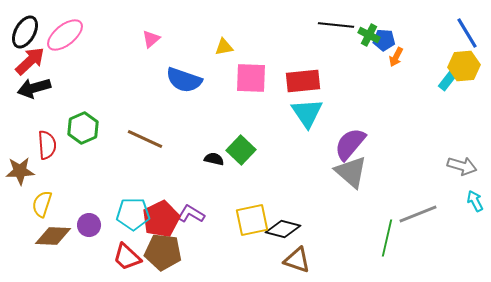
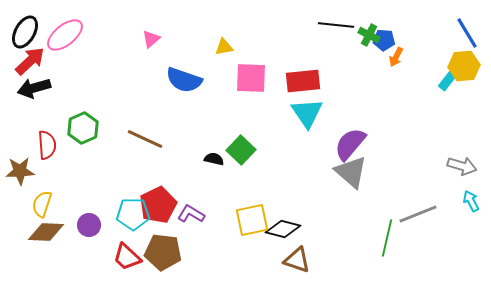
cyan arrow: moved 4 px left
red pentagon: moved 3 px left, 14 px up
brown diamond: moved 7 px left, 4 px up
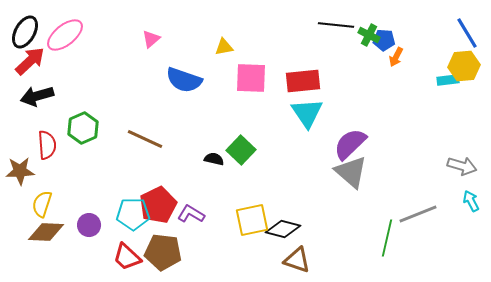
cyan rectangle: rotated 45 degrees clockwise
black arrow: moved 3 px right, 8 px down
purple semicircle: rotated 6 degrees clockwise
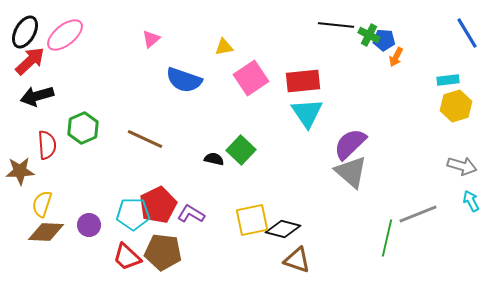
yellow hexagon: moved 8 px left, 40 px down; rotated 12 degrees counterclockwise
pink square: rotated 36 degrees counterclockwise
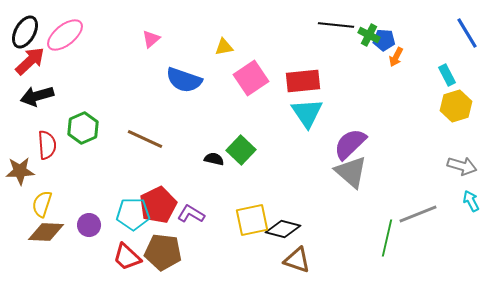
cyan rectangle: moved 1 px left, 5 px up; rotated 70 degrees clockwise
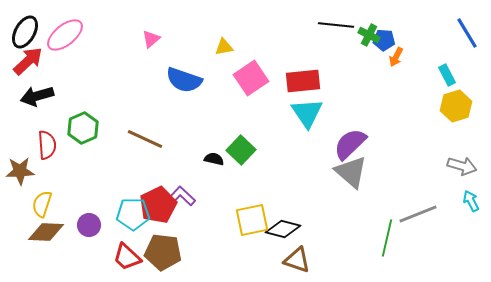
red arrow: moved 2 px left
purple L-shape: moved 9 px left, 18 px up; rotated 12 degrees clockwise
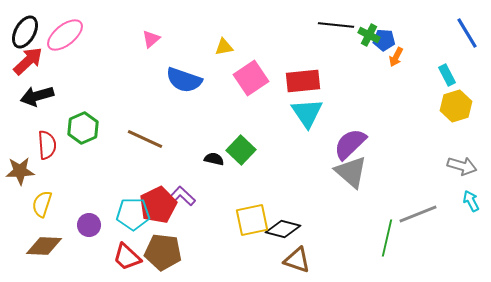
brown diamond: moved 2 px left, 14 px down
